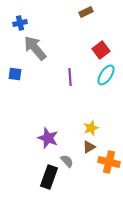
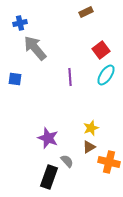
blue square: moved 5 px down
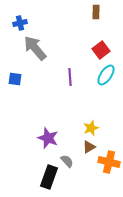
brown rectangle: moved 10 px right; rotated 64 degrees counterclockwise
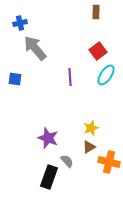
red square: moved 3 px left, 1 px down
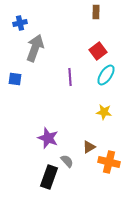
gray arrow: rotated 60 degrees clockwise
yellow star: moved 13 px right, 16 px up; rotated 28 degrees clockwise
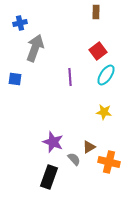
purple star: moved 5 px right, 4 px down
gray semicircle: moved 7 px right, 2 px up
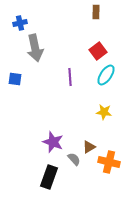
gray arrow: rotated 148 degrees clockwise
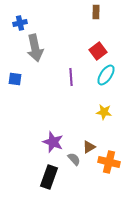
purple line: moved 1 px right
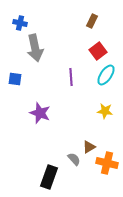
brown rectangle: moved 4 px left, 9 px down; rotated 24 degrees clockwise
blue cross: rotated 24 degrees clockwise
yellow star: moved 1 px right, 1 px up
purple star: moved 13 px left, 29 px up
orange cross: moved 2 px left, 1 px down
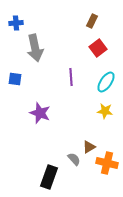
blue cross: moved 4 px left; rotated 16 degrees counterclockwise
red square: moved 3 px up
cyan ellipse: moved 7 px down
